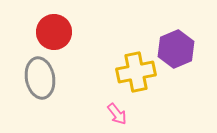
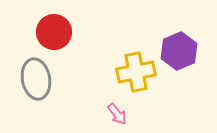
purple hexagon: moved 3 px right, 2 px down
gray ellipse: moved 4 px left, 1 px down
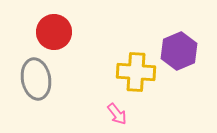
yellow cross: rotated 15 degrees clockwise
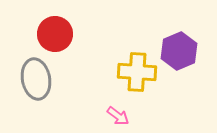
red circle: moved 1 px right, 2 px down
yellow cross: moved 1 px right
pink arrow: moved 1 px right, 2 px down; rotated 15 degrees counterclockwise
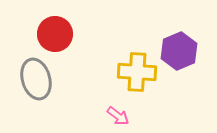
gray ellipse: rotated 6 degrees counterclockwise
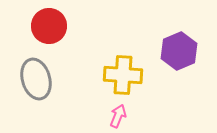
red circle: moved 6 px left, 8 px up
yellow cross: moved 14 px left, 3 px down
pink arrow: rotated 105 degrees counterclockwise
